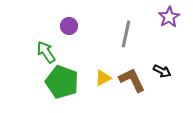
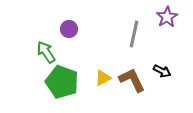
purple star: moved 2 px left
purple circle: moved 3 px down
gray line: moved 8 px right
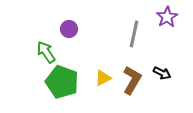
black arrow: moved 2 px down
brown L-shape: rotated 56 degrees clockwise
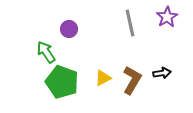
gray line: moved 4 px left, 11 px up; rotated 24 degrees counterclockwise
black arrow: rotated 36 degrees counterclockwise
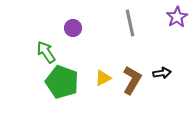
purple star: moved 10 px right
purple circle: moved 4 px right, 1 px up
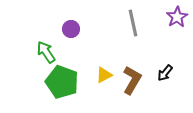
gray line: moved 3 px right
purple circle: moved 2 px left, 1 px down
black arrow: moved 3 px right; rotated 138 degrees clockwise
yellow triangle: moved 1 px right, 3 px up
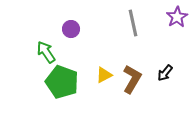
brown L-shape: moved 1 px up
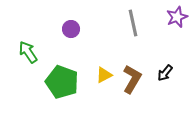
purple star: rotated 10 degrees clockwise
green arrow: moved 18 px left
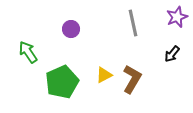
black arrow: moved 7 px right, 19 px up
green pentagon: rotated 28 degrees clockwise
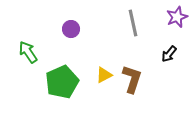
black arrow: moved 3 px left
brown L-shape: rotated 12 degrees counterclockwise
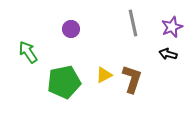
purple star: moved 5 px left, 10 px down
black arrow: moved 1 px left; rotated 66 degrees clockwise
green pentagon: moved 2 px right; rotated 12 degrees clockwise
